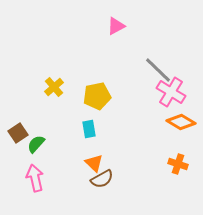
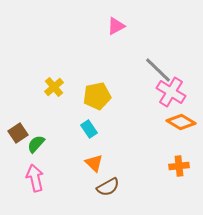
cyan rectangle: rotated 24 degrees counterclockwise
orange cross: moved 1 px right, 2 px down; rotated 24 degrees counterclockwise
brown semicircle: moved 6 px right, 8 px down
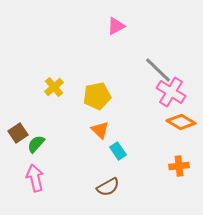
cyan rectangle: moved 29 px right, 22 px down
orange triangle: moved 6 px right, 33 px up
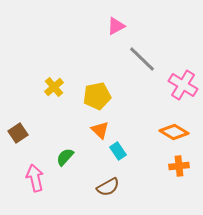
gray line: moved 16 px left, 11 px up
pink cross: moved 12 px right, 7 px up
orange diamond: moved 7 px left, 10 px down
green semicircle: moved 29 px right, 13 px down
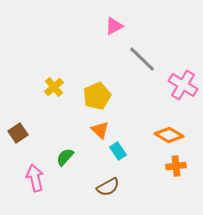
pink triangle: moved 2 px left
yellow pentagon: rotated 12 degrees counterclockwise
orange diamond: moved 5 px left, 3 px down
orange cross: moved 3 px left
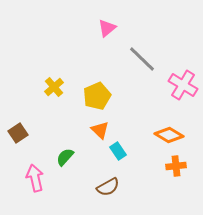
pink triangle: moved 7 px left, 2 px down; rotated 12 degrees counterclockwise
